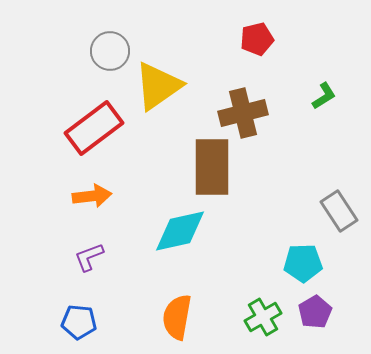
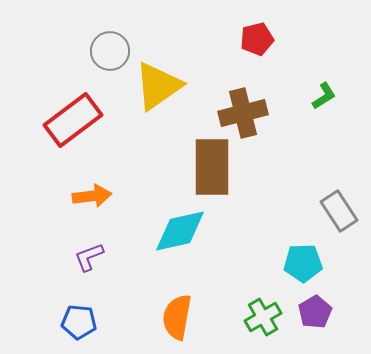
red rectangle: moved 21 px left, 8 px up
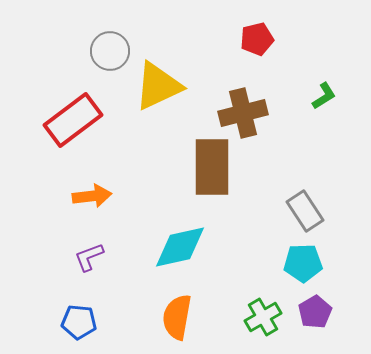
yellow triangle: rotated 10 degrees clockwise
gray rectangle: moved 34 px left
cyan diamond: moved 16 px down
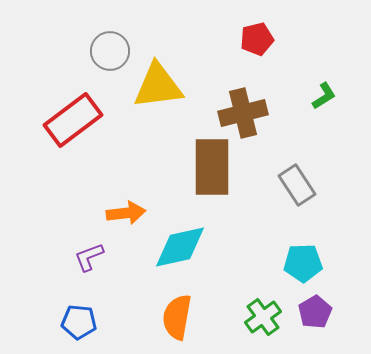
yellow triangle: rotated 18 degrees clockwise
orange arrow: moved 34 px right, 17 px down
gray rectangle: moved 8 px left, 26 px up
green cross: rotated 6 degrees counterclockwise
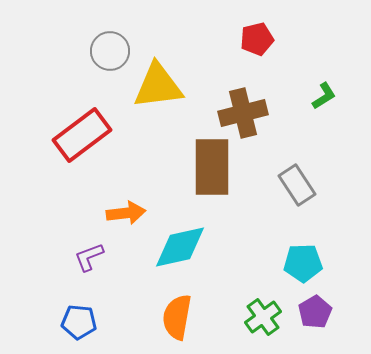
red rectangle: moved 9 px right, 15 px down
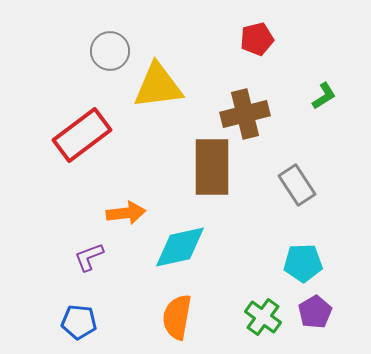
brown cross: moved 2 px right, 1 px down
green cross: rotated 18 degrees counterclockwise
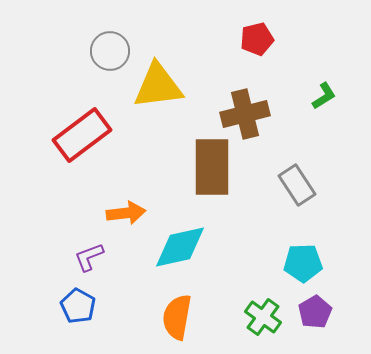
blue pentagon: moved 1 px left, 16 px up; rotated 24 degrees clockwise
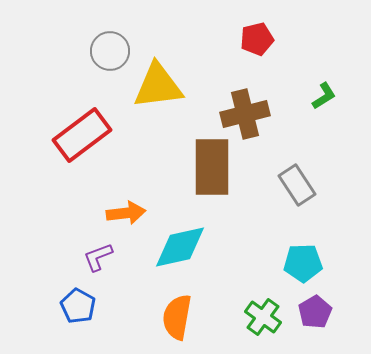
purple L-shape: moved 9 px right
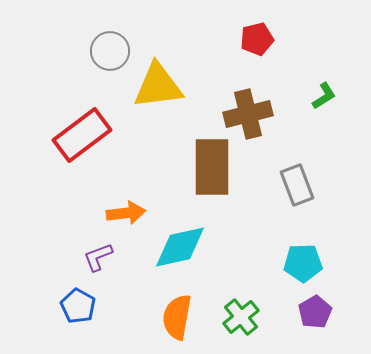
brown cross: moved 3 px right
gray rectangle: rotated 12 degrees clockwise
green cross: moved 22 px left; rotated 15 degrees clockwise
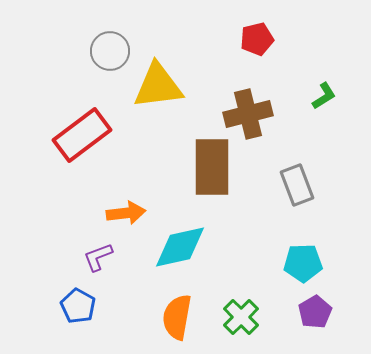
green cross: rotated 6 degrees counterclockwise
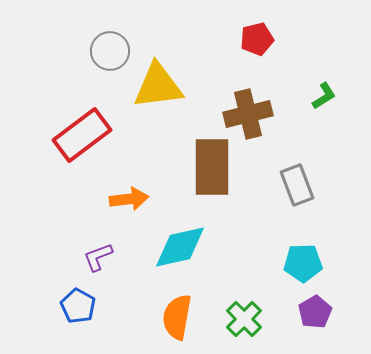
orange arrow: moved 3 px right, 14 px up
green cross: moved 3 px right, 2 px down
